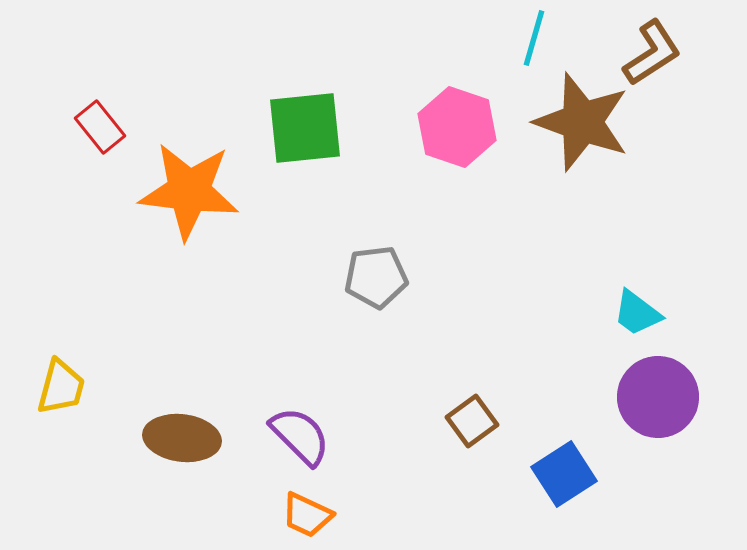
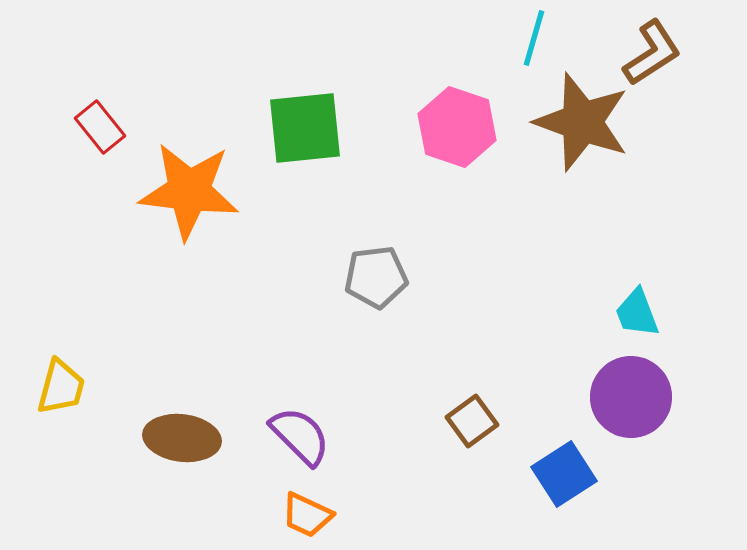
cyan trapezoid: rotated 32 degrees clockwise
purple circle: moved 27 px left
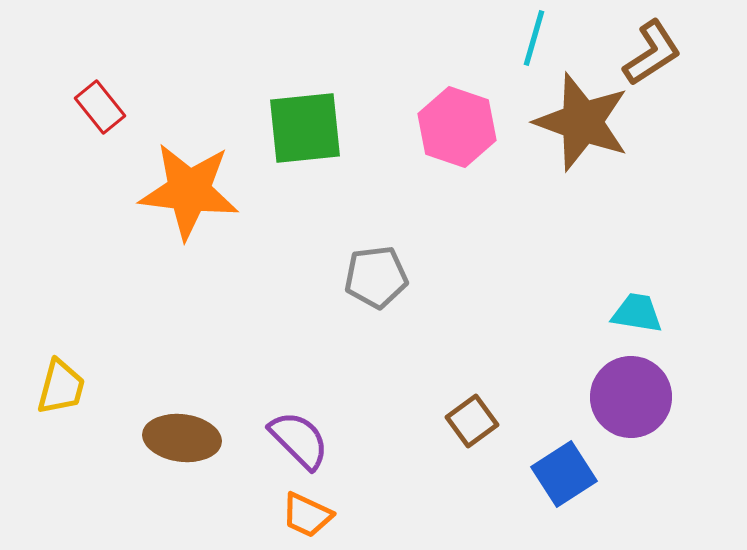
red rectangle: moved 20 px up
cyan trapezoid: rotated 120 degrees clockwise
purple semicircle: moved 1 px left, 4 px down
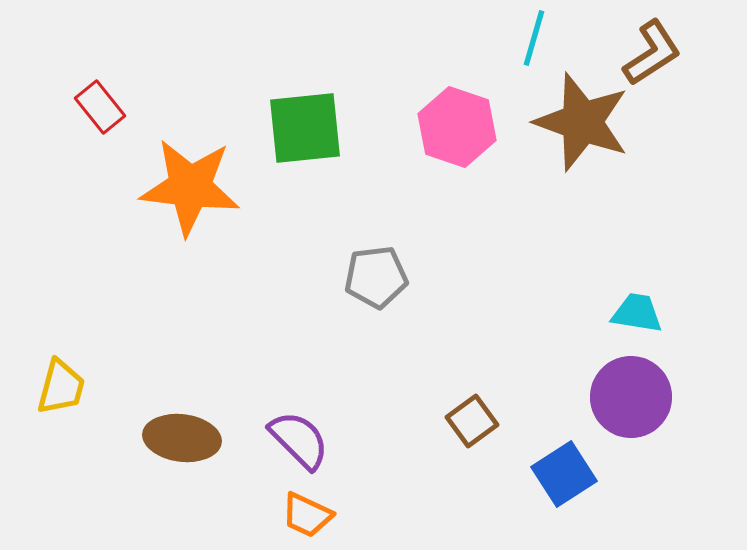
orange star: moved 1 px right, 4 px up
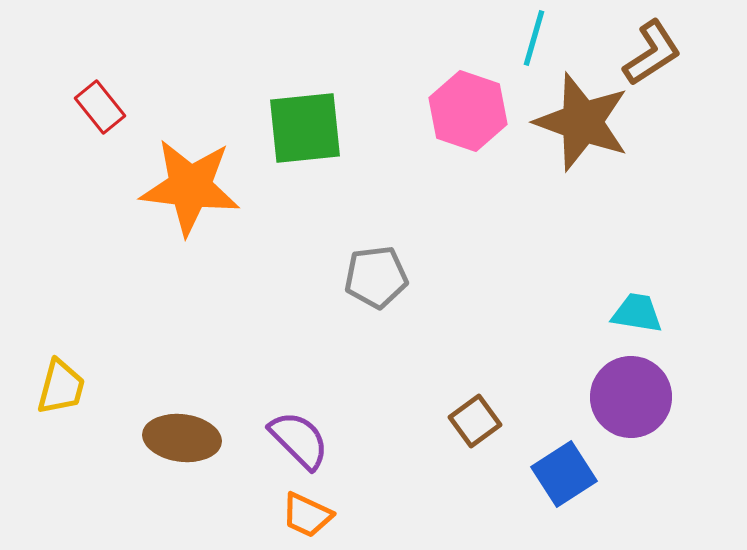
pink hexagon: moved 11 px right, 16 px up
brown square: moved 3 px right
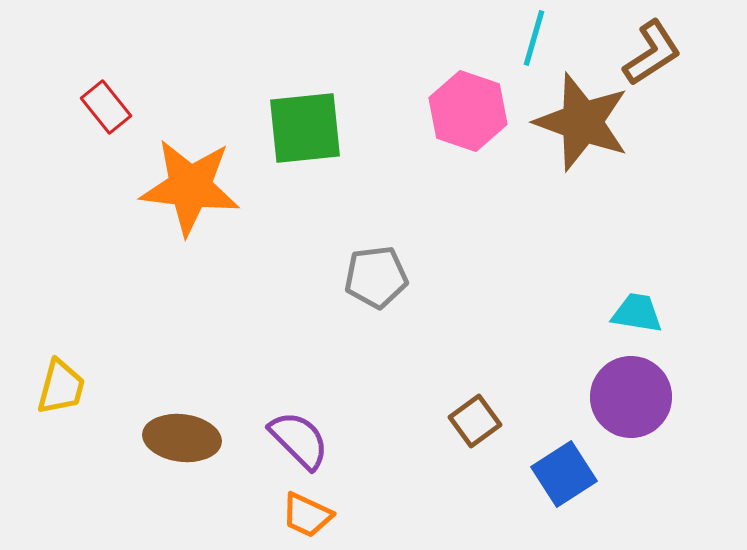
red rectangle: moved 6 px right
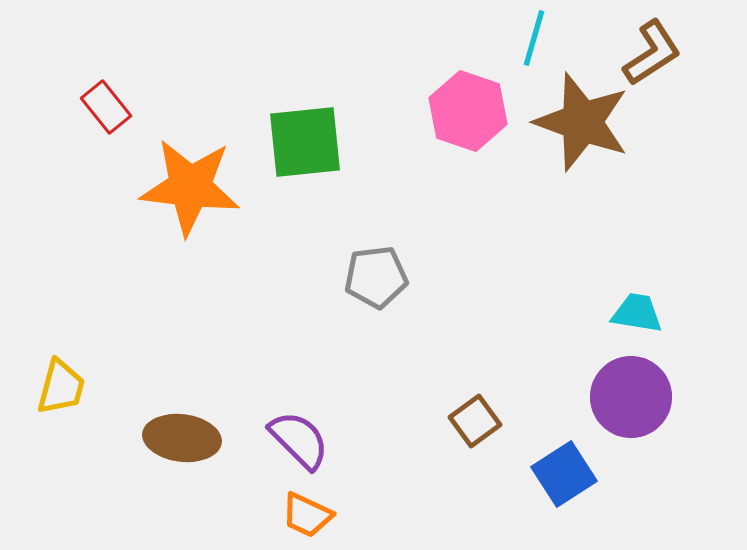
green square: moved 14 px down
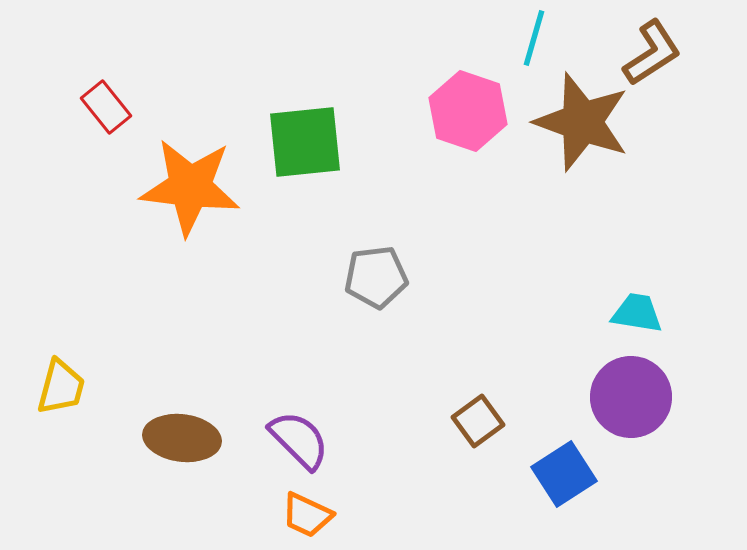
brown square: moved 3 px right
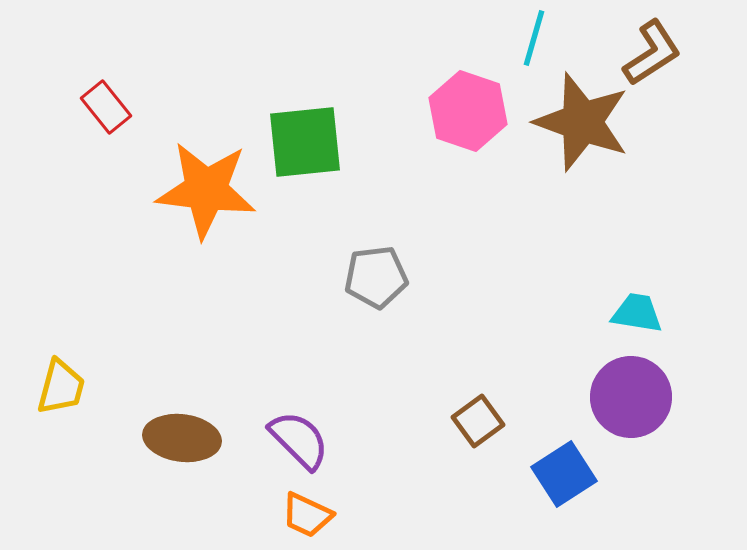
orange star: moved 16 px right, 3 px down
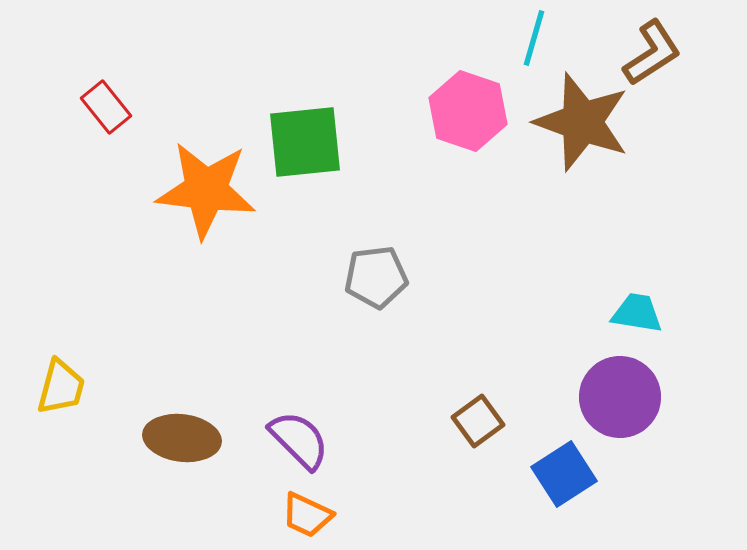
purple circle: moved 11 px left
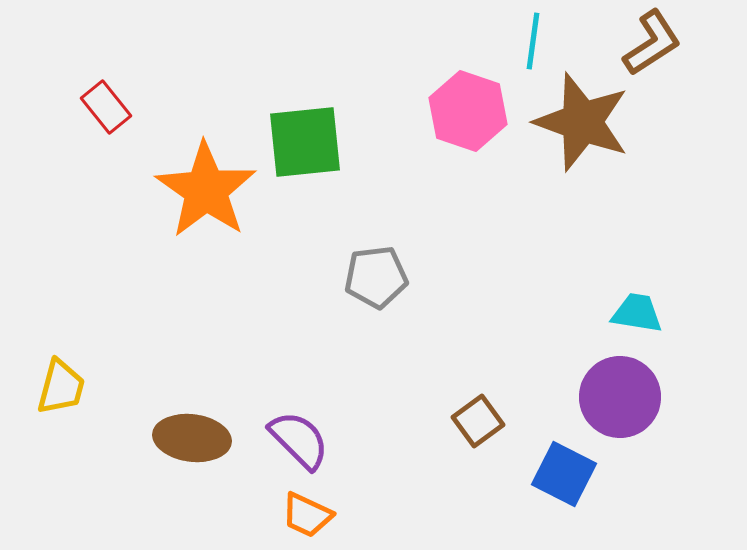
cyan line: moved 1 px left, 3 px down; rotated 8 degrees counterclockwise
brown L-shape: moved 10 px up
orange star: rotated 28 degrees clockwise
brown ellipse: moved 10 px right
blue square: rotated 30 degrees counterclockwise
